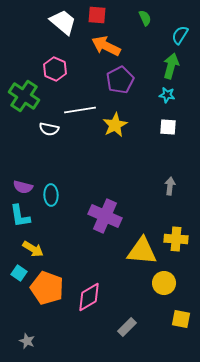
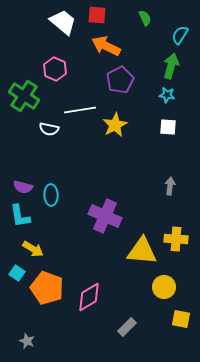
cyan square: moved 2 px left
yellow circle: moved 4 px down
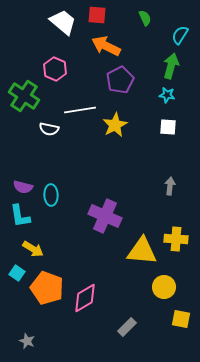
pink diamond: moved 4 px left, 1 px down
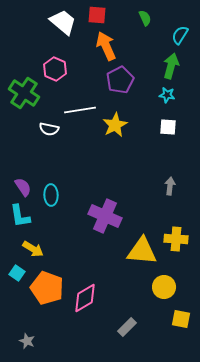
orange arrow: rotated 40 degrees clockwise
green cross: moved 3 px up
purple semicircle: rotated 138 degrees counterclockwise
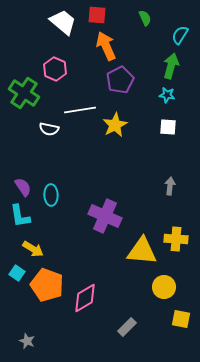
orange pentagon: moved 3 px up
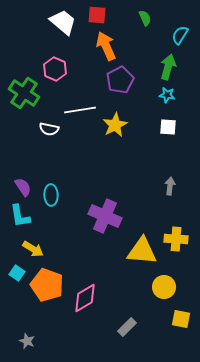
green arrow: moved 3 px left, 1 px down
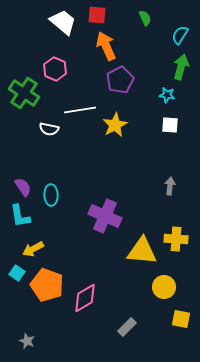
green arrow: moved 13 px right
white square: moved 2 px right, 2 px up
yellow arrow: rotated 120 degrees clockwise
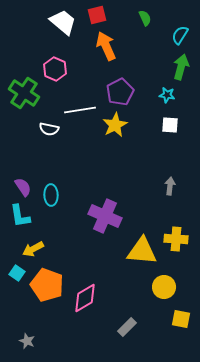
red square: rotated 18 degrees counterclockwise
purple pentagon: moved 12 px down
